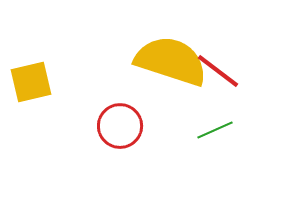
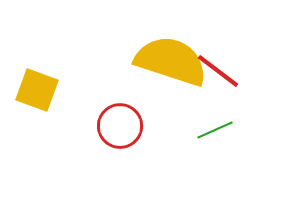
yellow square: moved 6 px right, 8 px down; rotated 33 degrees clockwise
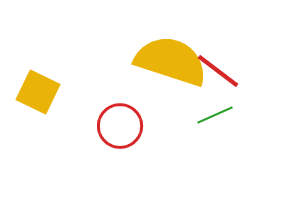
yellow square: moved 1 px right, 2 px down; rotated 6 degrees clockwise
green line: moved 15 px up
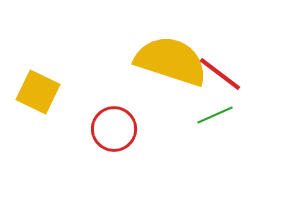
red line: moved 2 px right, 3 px down
red circle: moved 6 px left, 3 px down
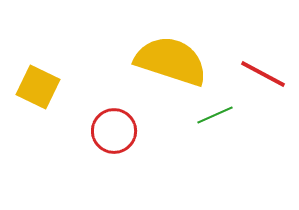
red line: moved 43 px right; rotated 9 degrees counterclockwise
yellow square: moved 5 px up
red circle: moved 2 px down
